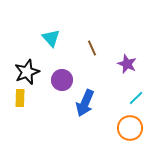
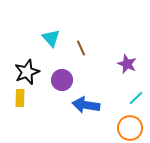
brown line: moved 11 px left
blue arrow: moved 1 px right, 2 px down; rotated 76 degrees clockwise
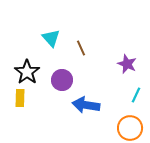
black star: rotated 15 degrees counterclockwise
cyan line: moved 3 px up; rotated 21 degrees counterclockwise
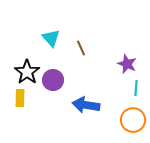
purple circle: moved 9 px left
cyan line: moved 7 px up; rotated 21 degrees counterclockwise
orange circle: moved 3 px right, 8 px up
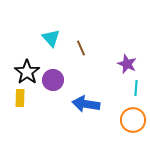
blue arrow: moved 1 px up
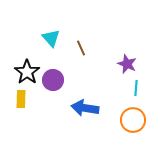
yellow rectangle: moved 1 px right, 1 px down
blue arrow: moved 1 px left, 4 px down
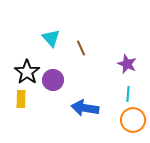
cyan line: moved 8 px left, 6 px down
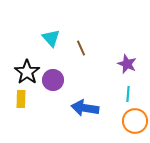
orange circle: moved 2 px right, 1 px down
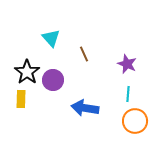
brown line: moved 3 px right, 6 px down
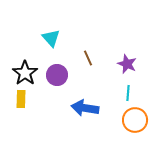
brown line: moved 4 px right, 4 px down
black star: moved 2 px left, 1 px down
purple circle: moved 4 px right, 5 px up
cyan line: moved 1 px up
orange circle: moved 1 px up
